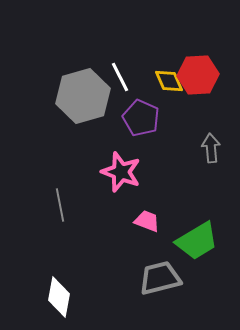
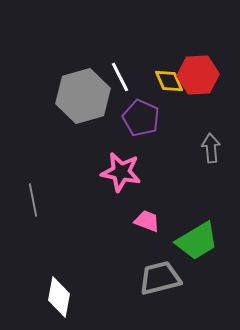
pink star: rotated 9 degrees counterclockwise
gray line: moved 27 px left, 5 px up
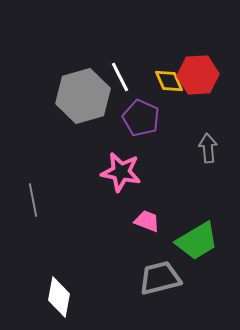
gray arrow: moved 3 px left
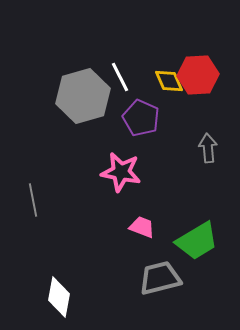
pink trapezoid: moved 5 px left, 6 px down
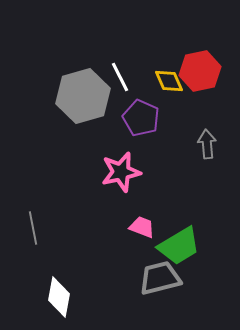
red hexagon: moved 2 px right, 4 px up; rotated 9 degrees counterclockwise
gray arrow: moved 1 px left, 4 px up
pink star: rotated 24 degrees counterclockwise
gray line: moved 28 px down
green trapezoid: moved 18 px left, 5 px down
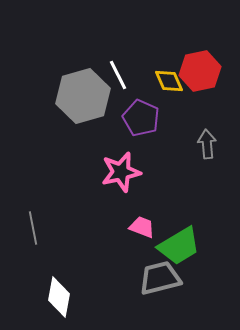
white line: moved 2 px left, 2 px up
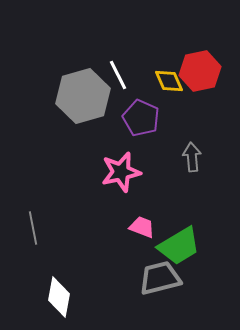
gray arrow: moved 15 px left, 13 px down
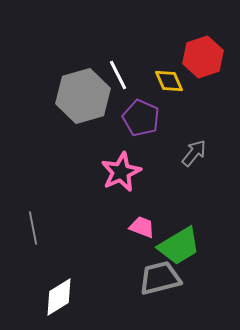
red hexagon: moved 3 px right, 14 px up; rotated 6 degrees counterclockwise
gray arrow: moved 2 px right, 4 px up; rotated 44 degrees clockwise
pink star: rotated 12 degrees counterclockwise
white diamond: rotated 48 degrees clockwise
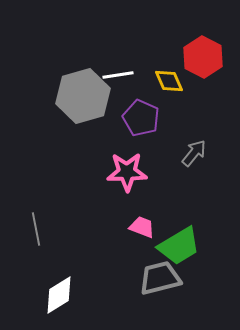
red hexagon: rotated 15 degrees counterclockwise
white line: rotated 72 degrees counterclockwise
pink star: moved 6 px right; rotated 24 degrees clockwise
gray line: moved 3 px right, 1 px down
white diamond: moved 2 px up
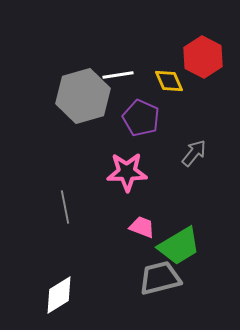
gray line: moved 29 px right, 22 px up
